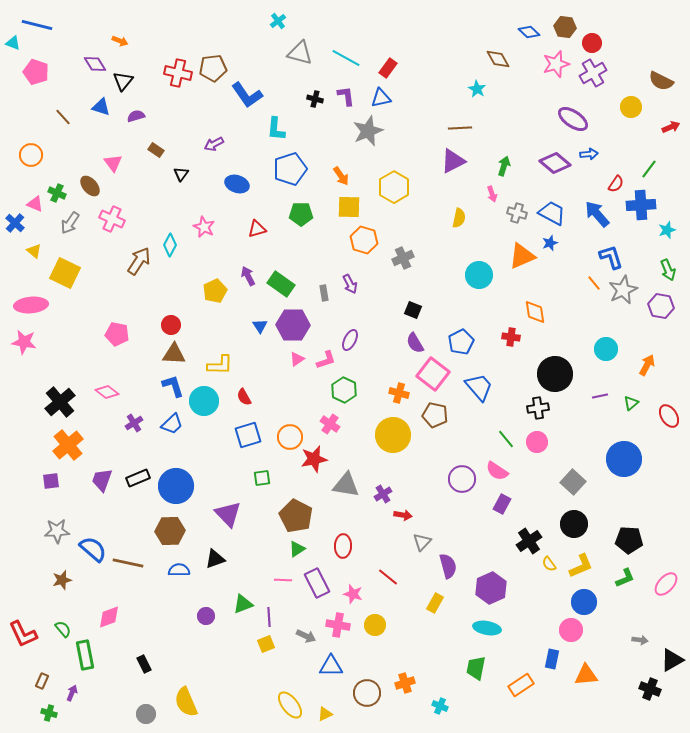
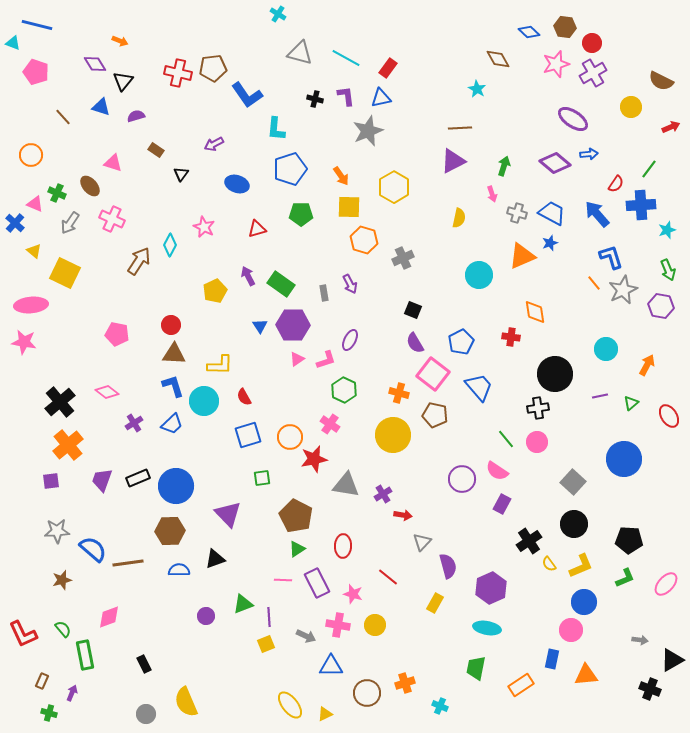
cyan cross at (278, 21): moved 7 px up; rotated 21 degrees counterclockwise
pink triangle at (113, 163): rotated 36 degrees counterclockwise
brown line at (128, 563): rotated 20 degrees counterclockwise
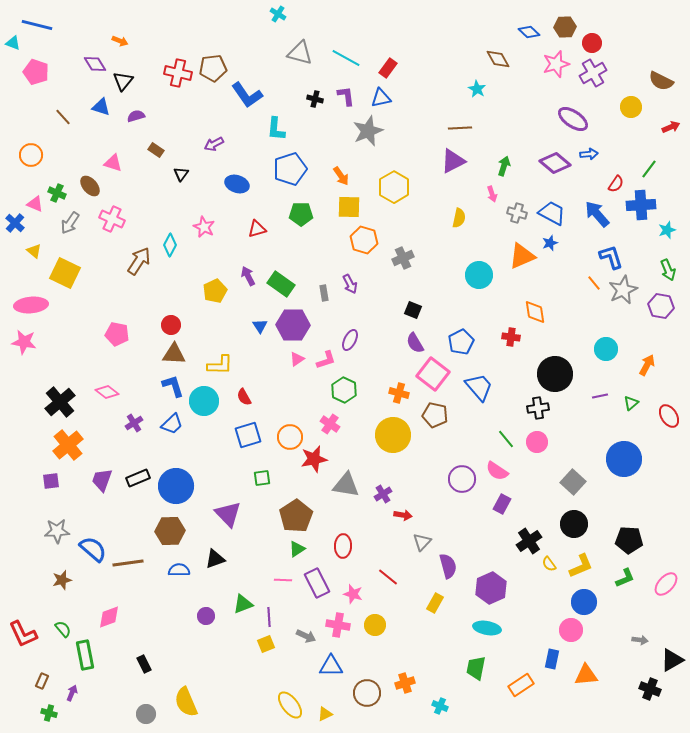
brown hexagon at (565, 27): rotated 10 degrees counterclockwise
brown pentagon at (296, 516): rotated 12 degrees clockwise
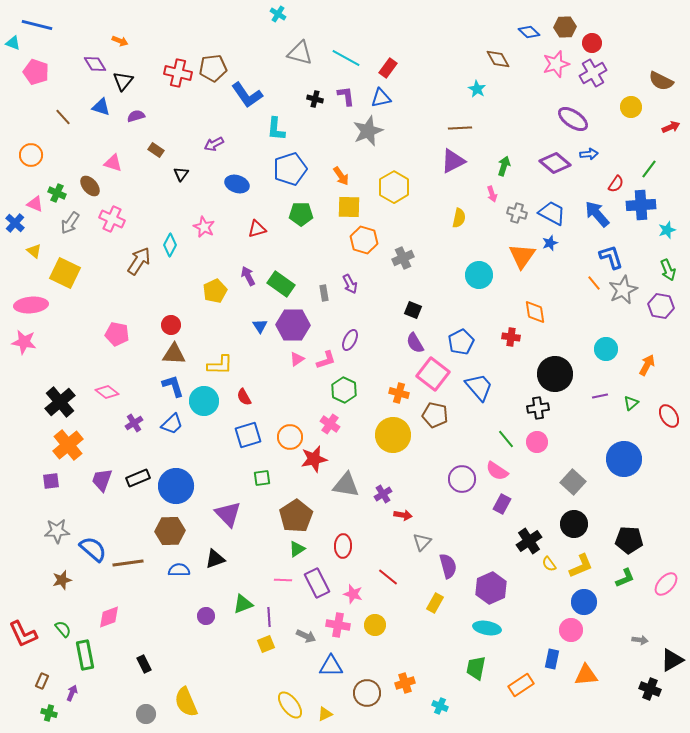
orange triangle at (522, 256): rotated 32 degrees counterclockwise
